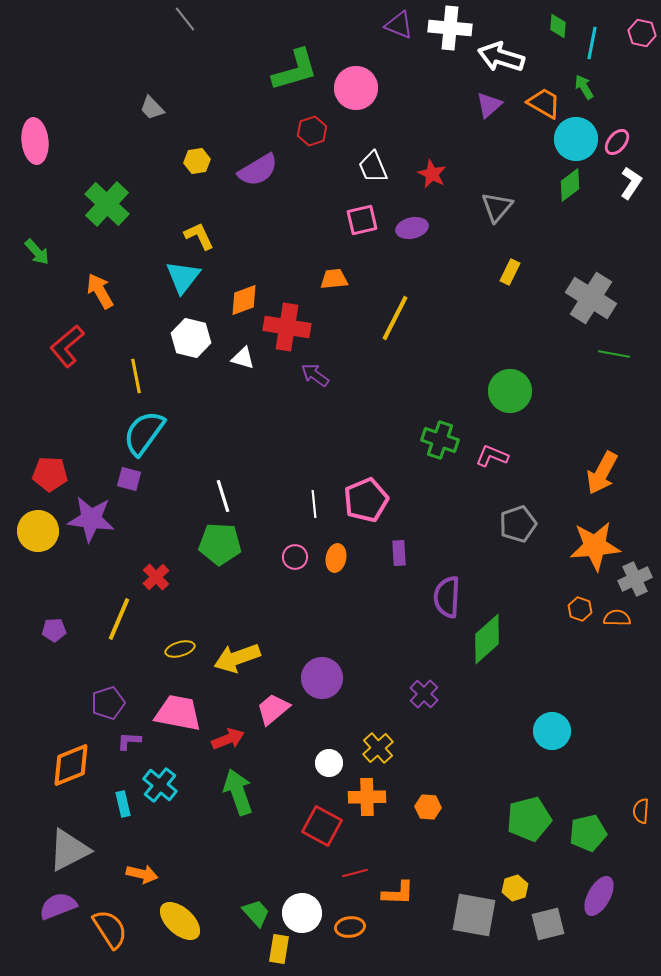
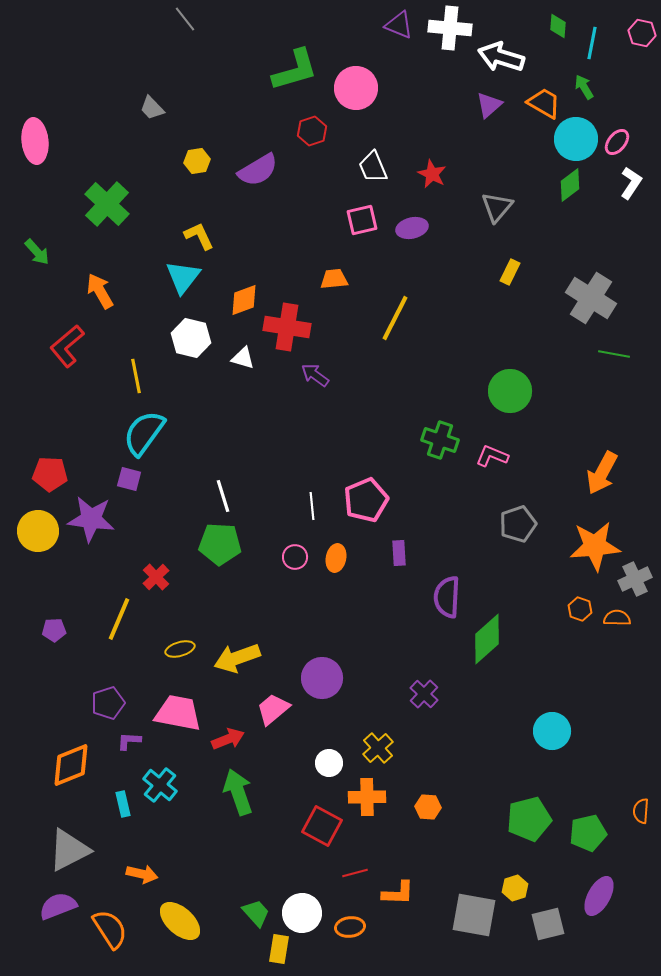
white line at (314, 504): moved 2 px left, 2 px down
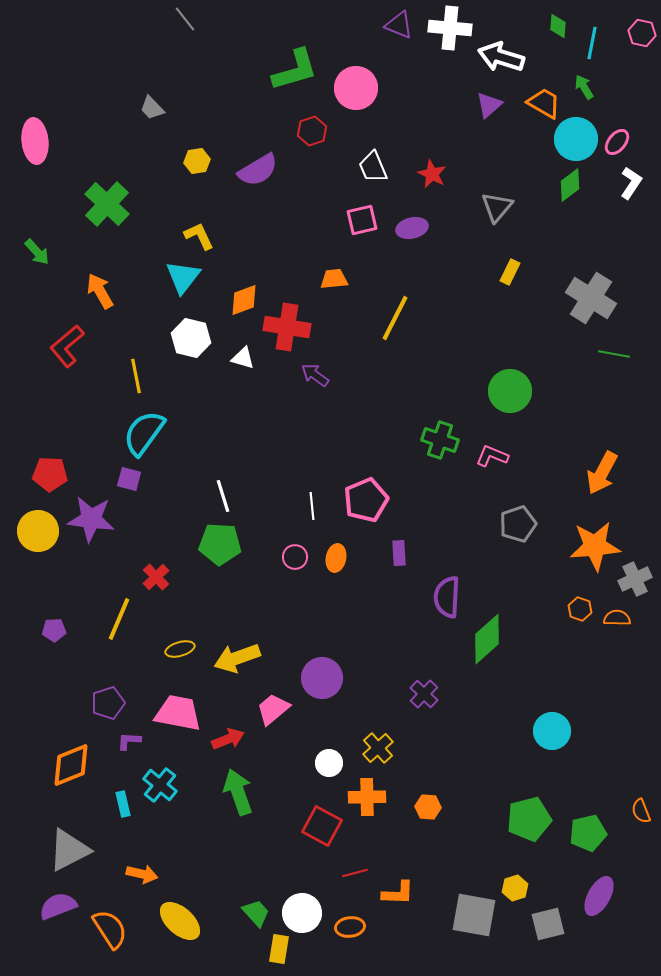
orange semicircle at (641, 811): rotated 25 degrees counterclockwise
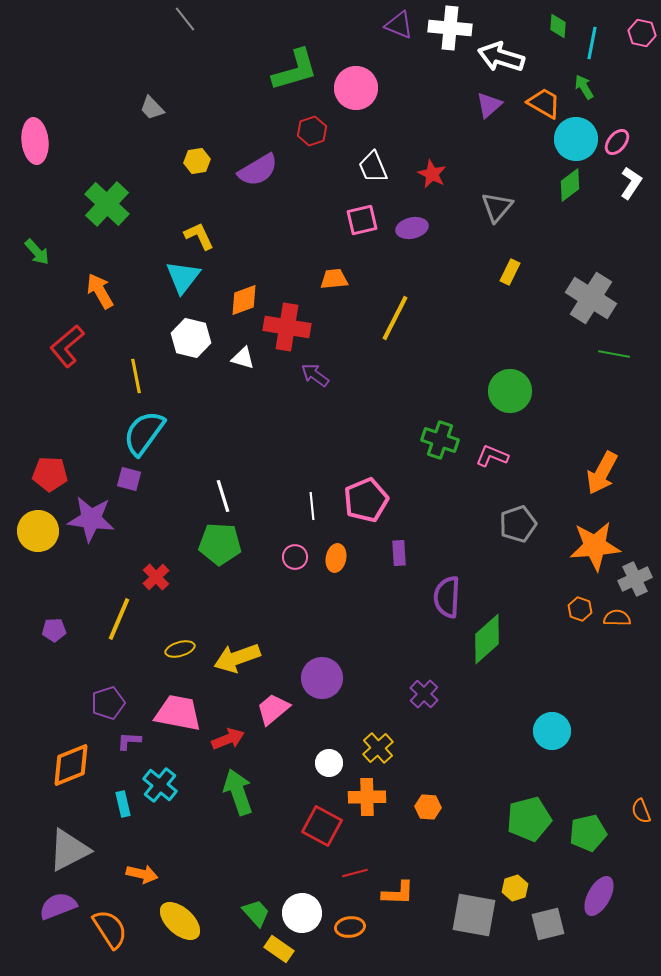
yellow rectangle at (279, 949): rotated 64 degrees counterclockwise
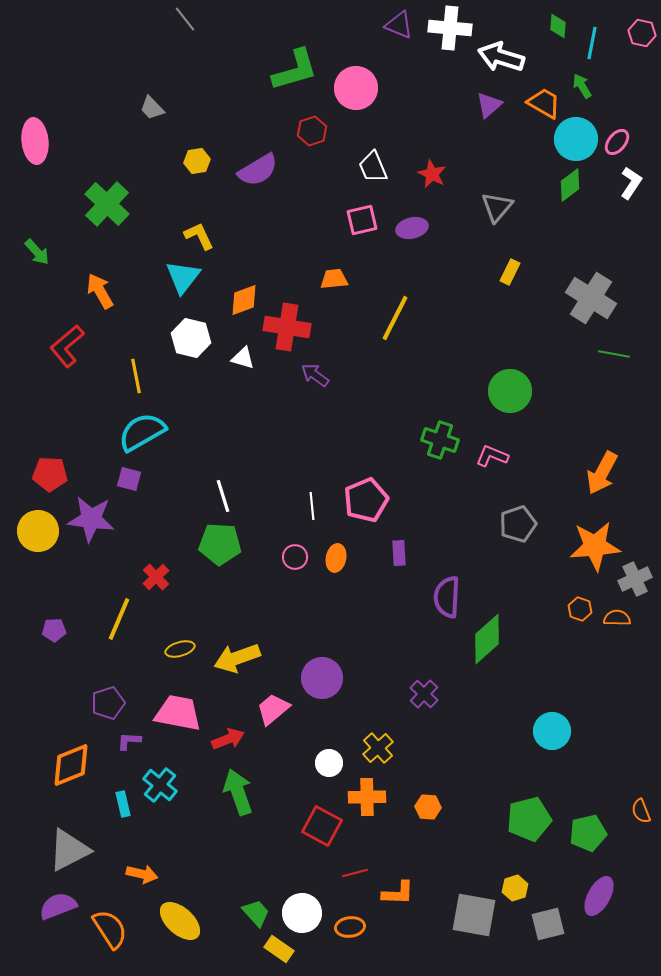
green arrow at (584, 87): moved 2 px left, 1 px up
cyan semicircle at (144, 433): moved 2 px left, 1 px up; rotated 24 degrees clockwise
